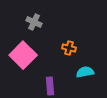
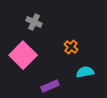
orange cross: moved 2 px right, 1 px up; rotated 24 degrees clockwise
purple rectangle: rotated 72 degrees clockwise
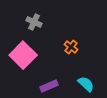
cyan semicircle: moved 1 px right, 12 px down; rotated 54 degrees clockwise
purple rectangle: moved 1 px left
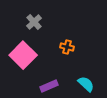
gray cross: rotated 21 degrees clockwise
orange cross: moved 4 px left; rotated 24 degrees counterclockwise
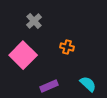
gray cross: moved 1 px up
cyan semicircle: moved 2 px right
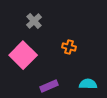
orange cross: moved 2 px right
cyan semicircle: rotated 42 degrees counterclockwise
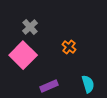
gray cross: moved 4 px left, 6 px down
orange cross: rotated 24 degrees clockwise
cyan semicircle: rotated 72 degrees clockwise
